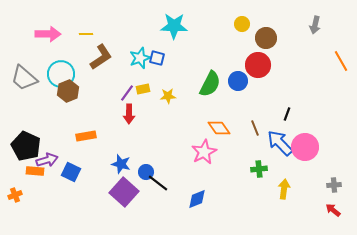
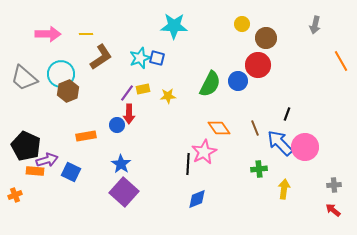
blue star at (121, 164): rotated 18 degrees clockwise
blue circle at (146, 172): moved 29 px left, 47 px up
black line at (158, 183): moved 30 px right, 19 px up; rotated 55 degrees clockwise
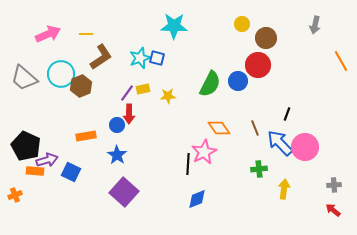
pink arrow at (48, 34): rotated 25 degrees counterclockwise
brown hexagon at (68, 91): moved 13 px right, 5 px up
blue star at (121, 164): moved 4 px left, 9 px up
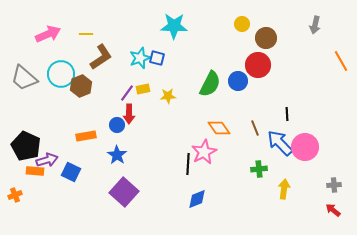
black line at (287, 114): rotated 24 degrees counterclockwise
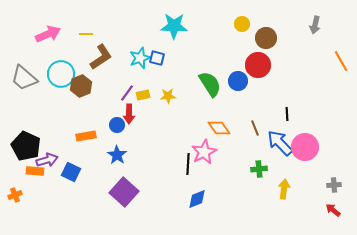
green semicircle at (210, 84): rotated 60 degrees counterclockwise
yellow rectangle at (143, 89): moved 6 px down
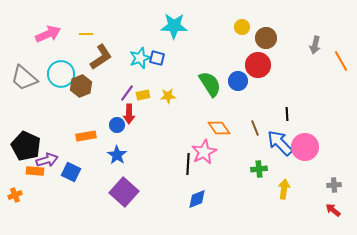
yellow circle at (242, 24): moved 3 px down
gray arrow at (315, 25): moved 20 px down
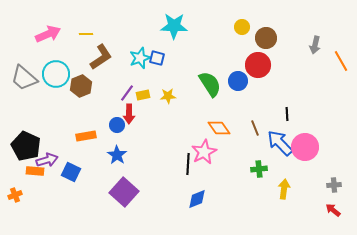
cyan circle at (61, 74): moved 5 px left
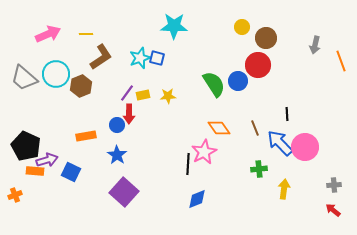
orange line at (341, 61): rotated 10 degrees clockwise
green semicircle at (210, 84): moved 4 px right
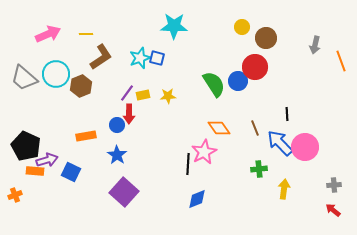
red circle at (258, 65): moved 3 px left, 2 px down
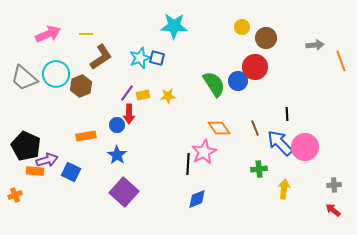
gray arrow at (315, 45): rotated 108 degrees counterclockwise
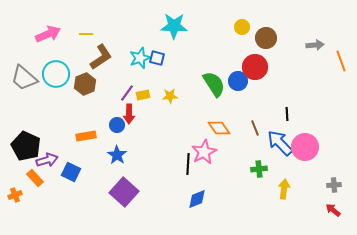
brown hexagon at (81, 86): moved 4 px right, 2 px up
yellow star at (168, 96): moved 2 px right
orange rectangle at (35, 171): moved 7 px down; rotated 42 degrees clockwise
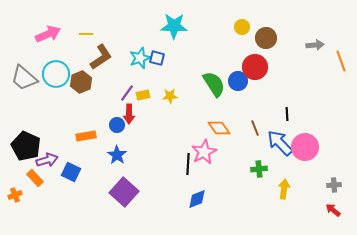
brown hexagon at (85, 84): moved 4 px left, 2 px up
